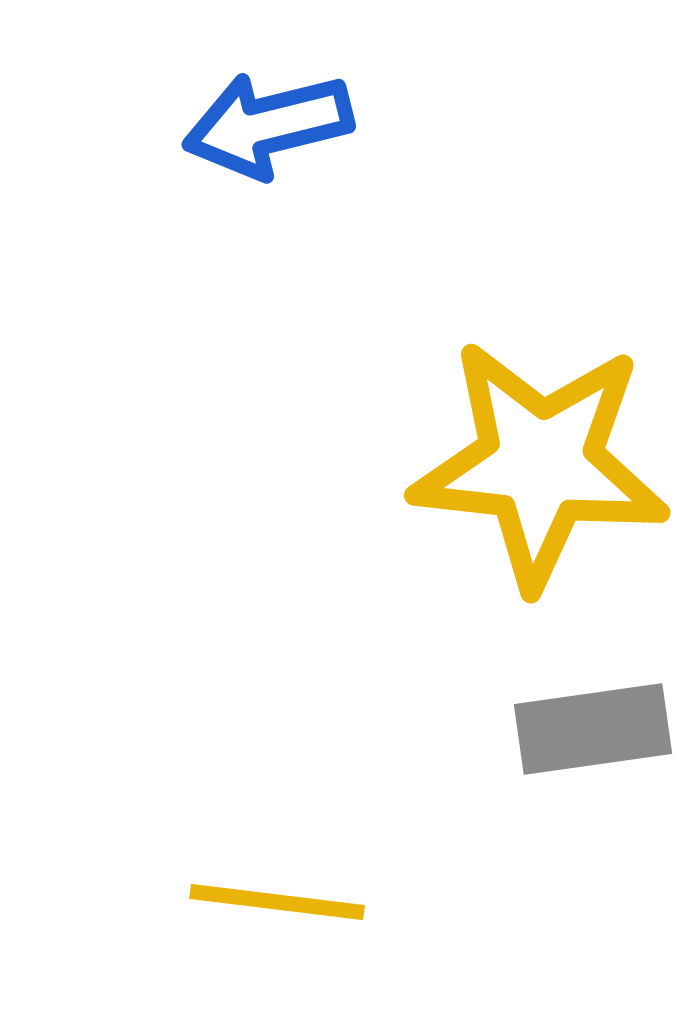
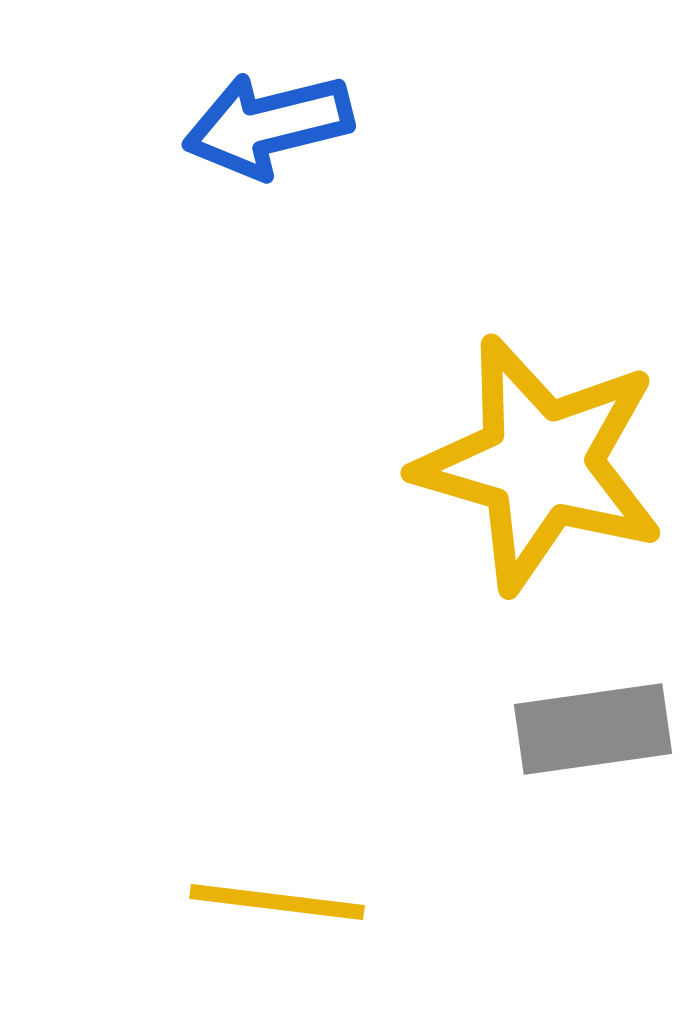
yellow star: rotated 10 degrees clockwise
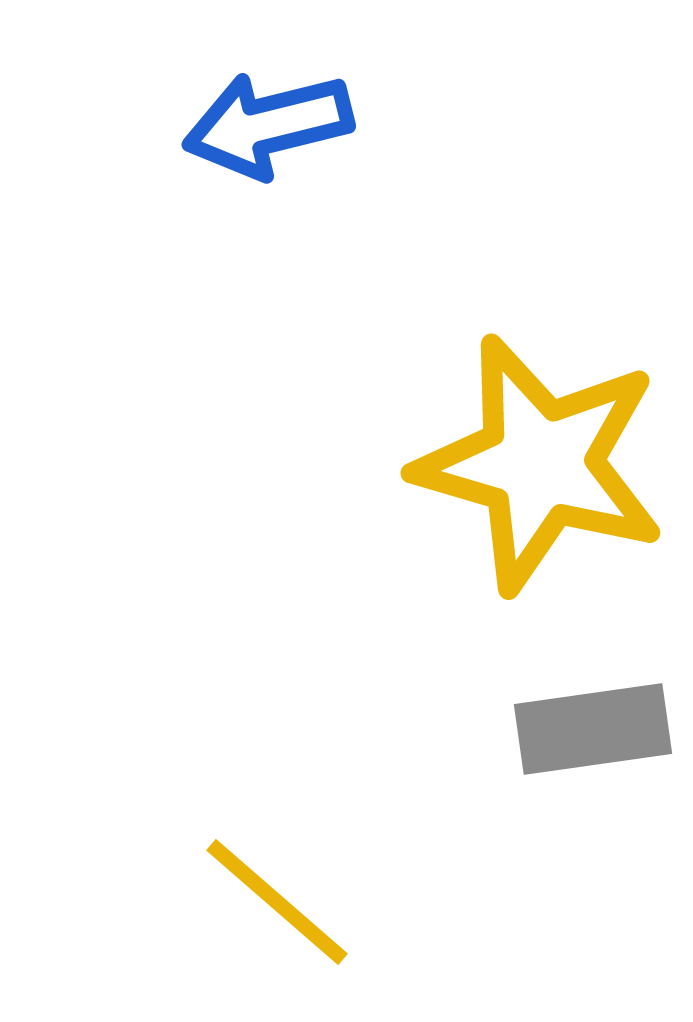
yellow line: rotated 34 degrees clockwise
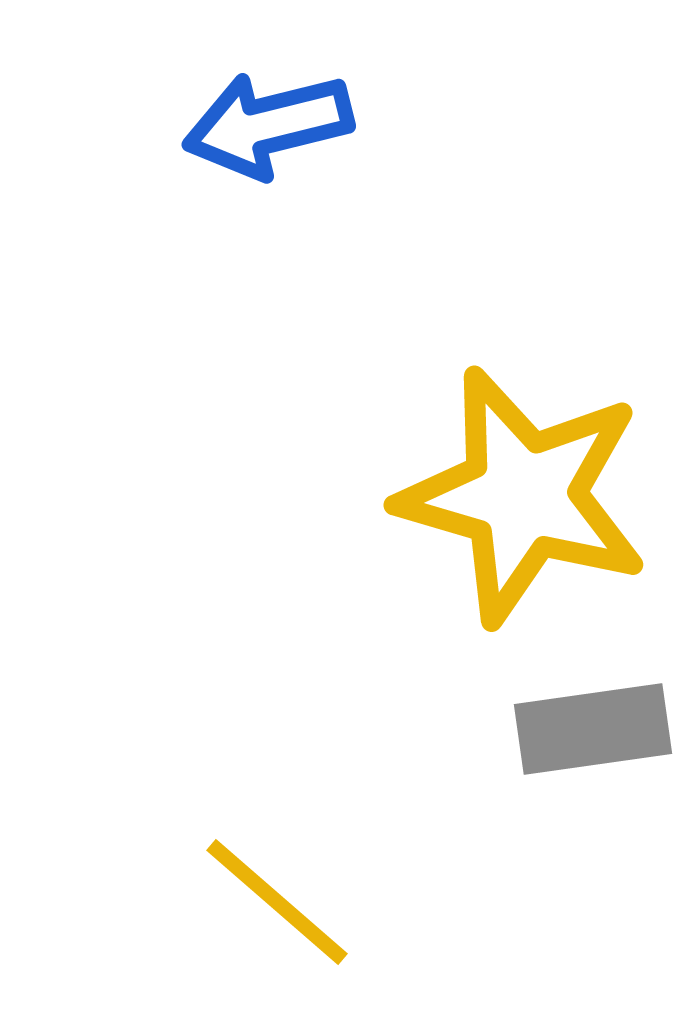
yellow star: moved 17 px left, 32 px down
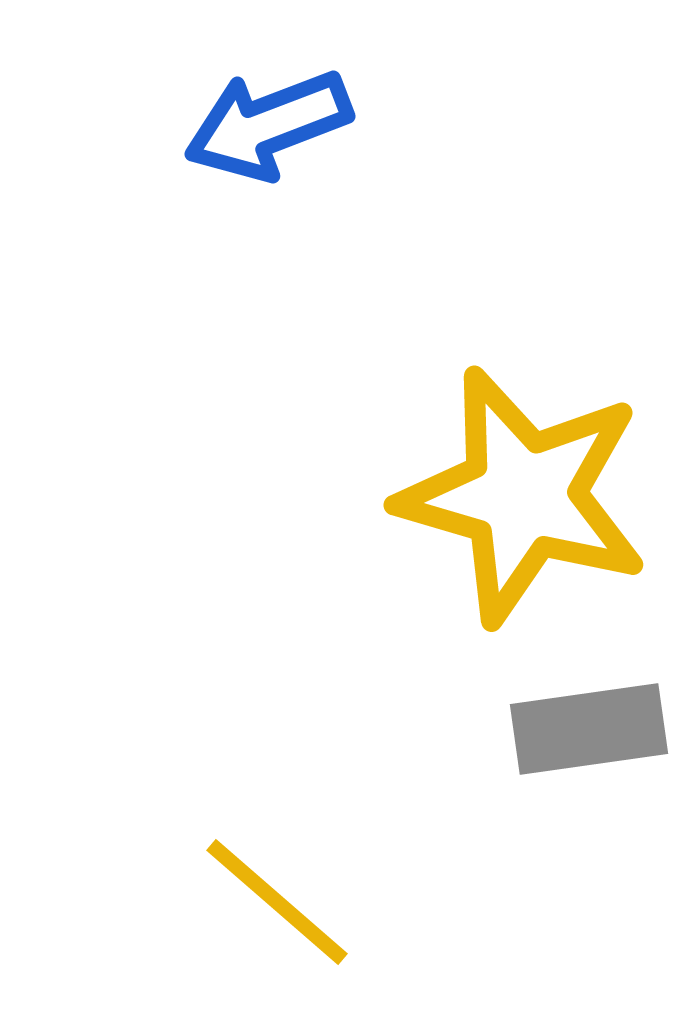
blue arrow: rotated 7 degrees counterclockwise
gray rectangle: moved 4 px left
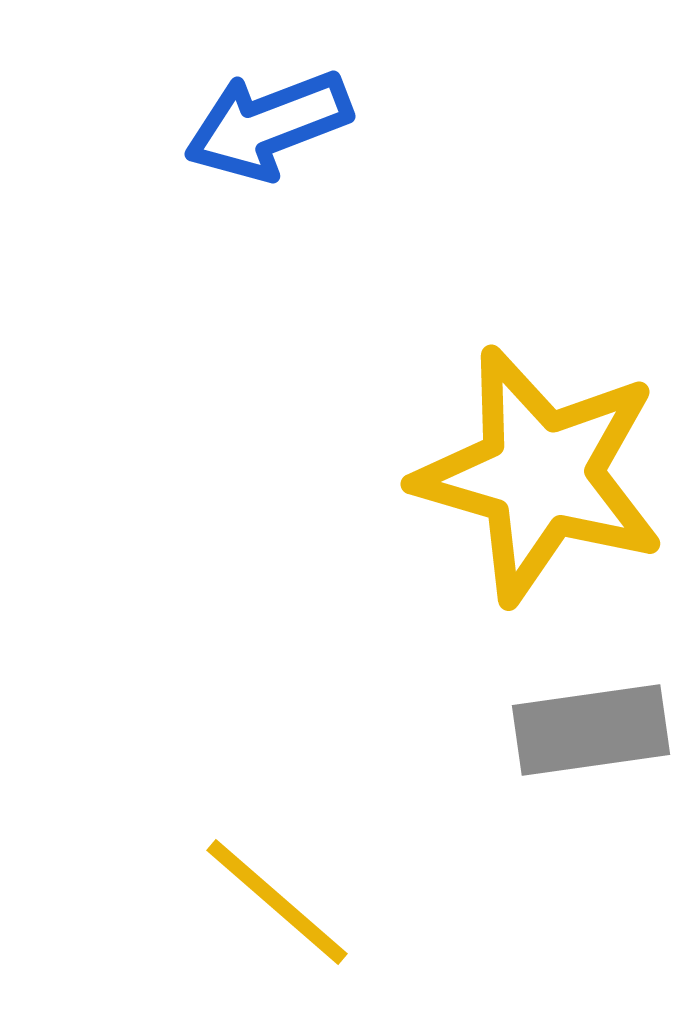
yellow star: moved 17 px right, 21 px up
gray rectangle: moved 2 px right, 1 px down
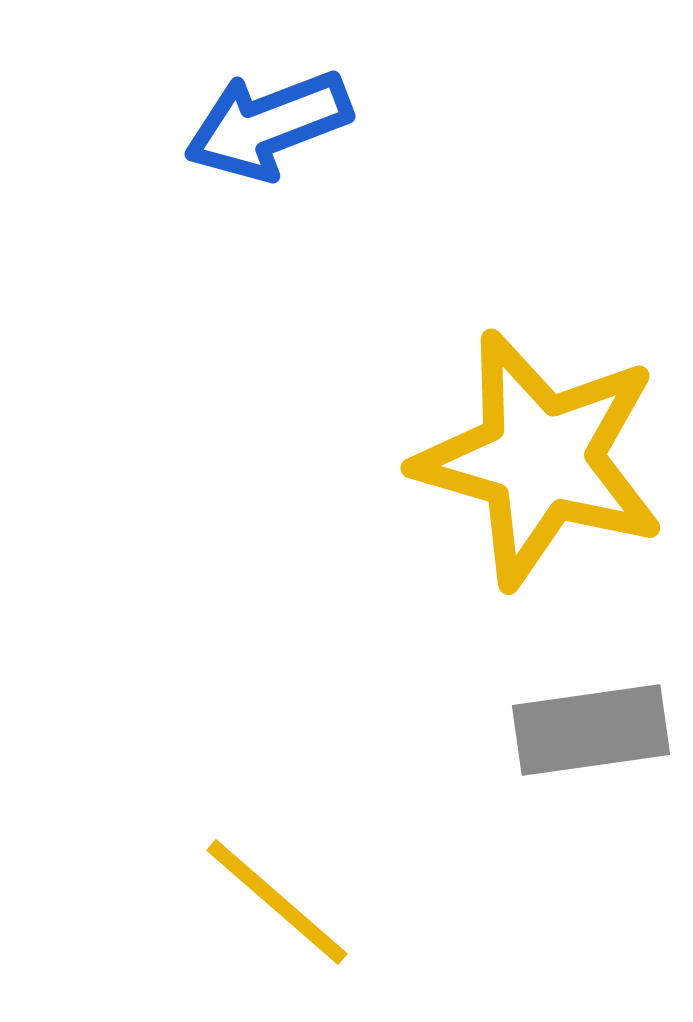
yellow star: moved 16 px up
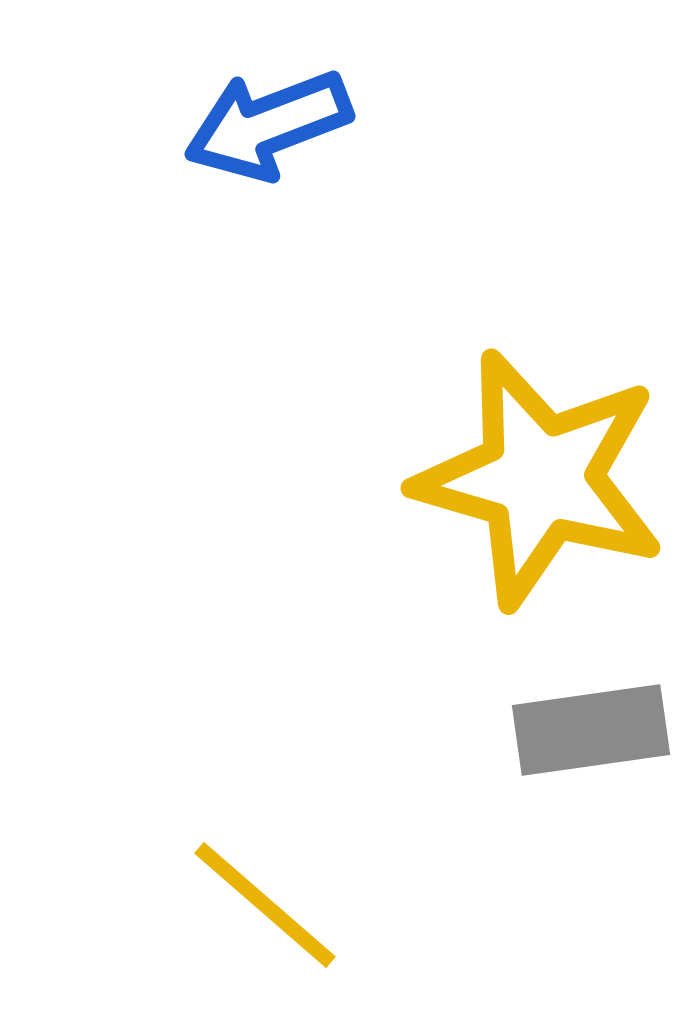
yellow star: moved 20 px down
yellow line: moved 12 px left, 3 px down
